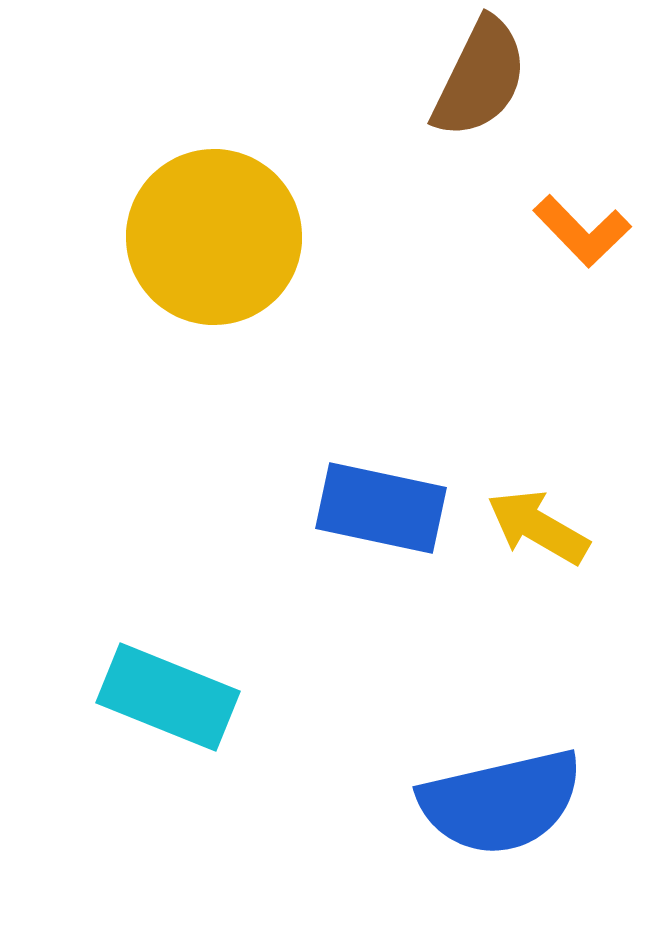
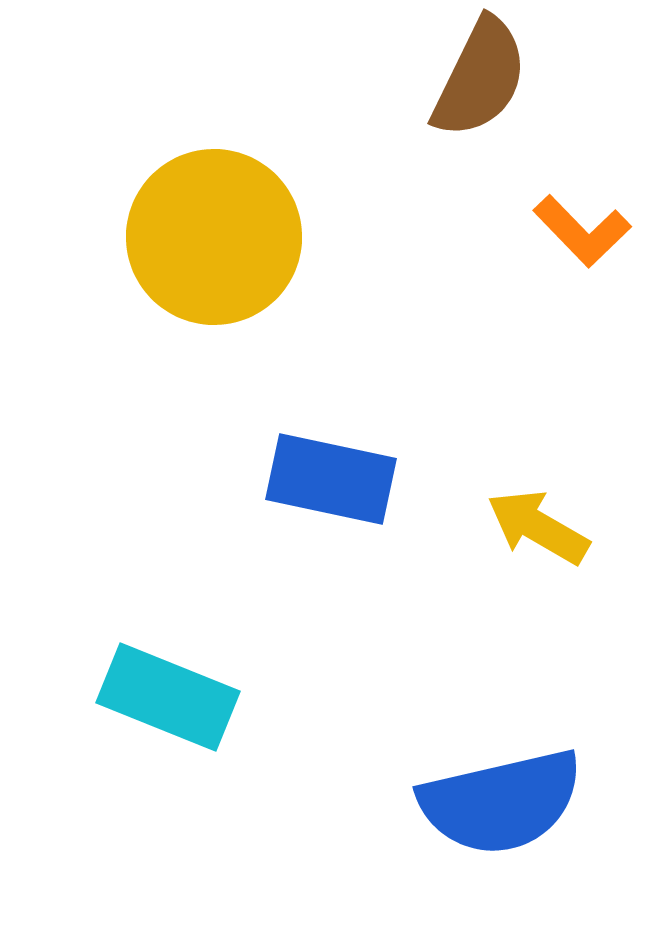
blue rectangle: moved 50 px left, 29 px up
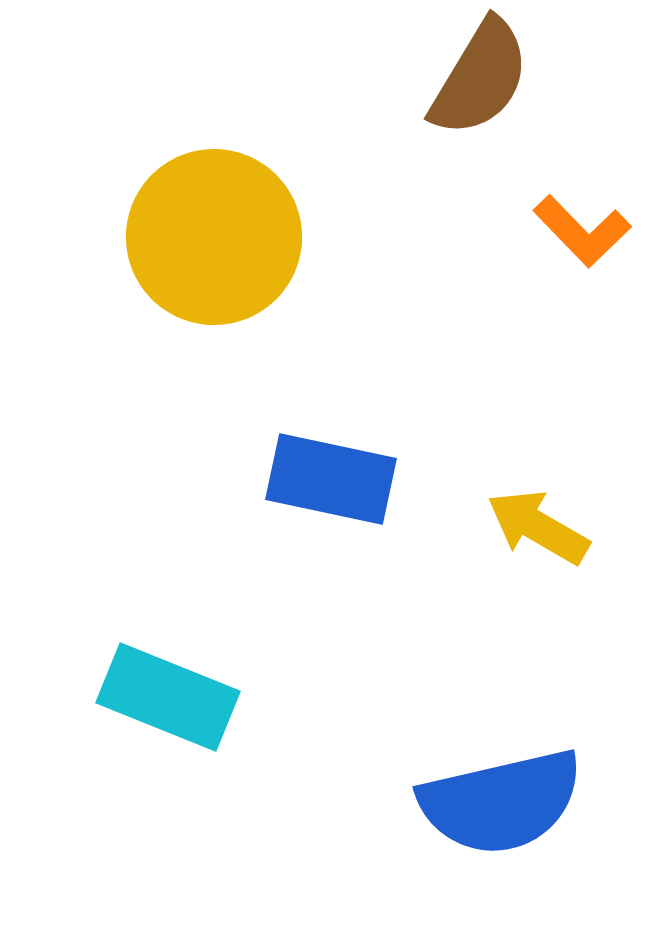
brown semicircle: rotated 5 degrees clockwise
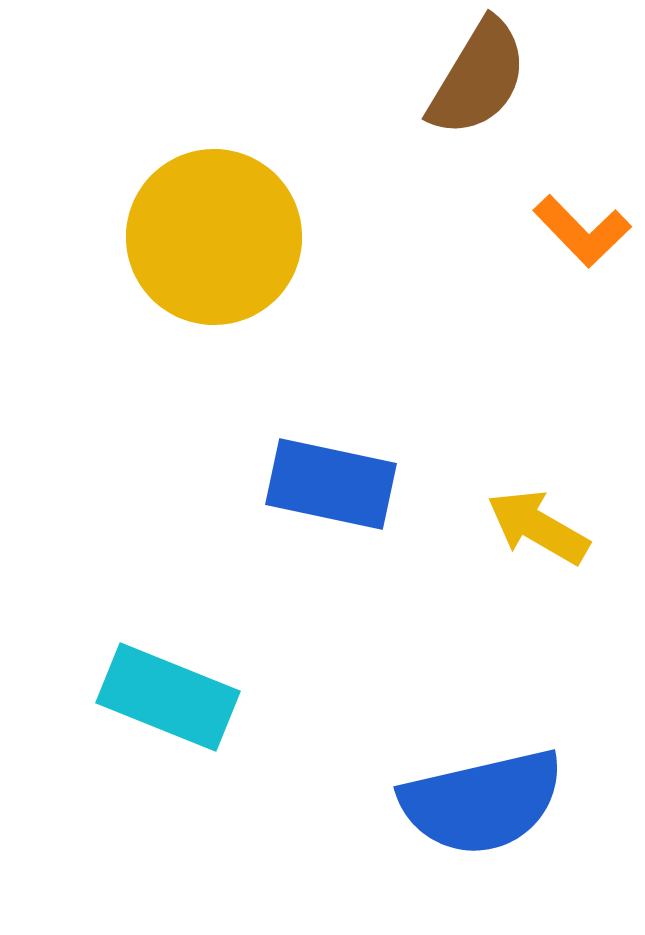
brown semicircle: moved 2 px left
blue rectangle: moved 5 px down
blue semicircle: moved 19 px left
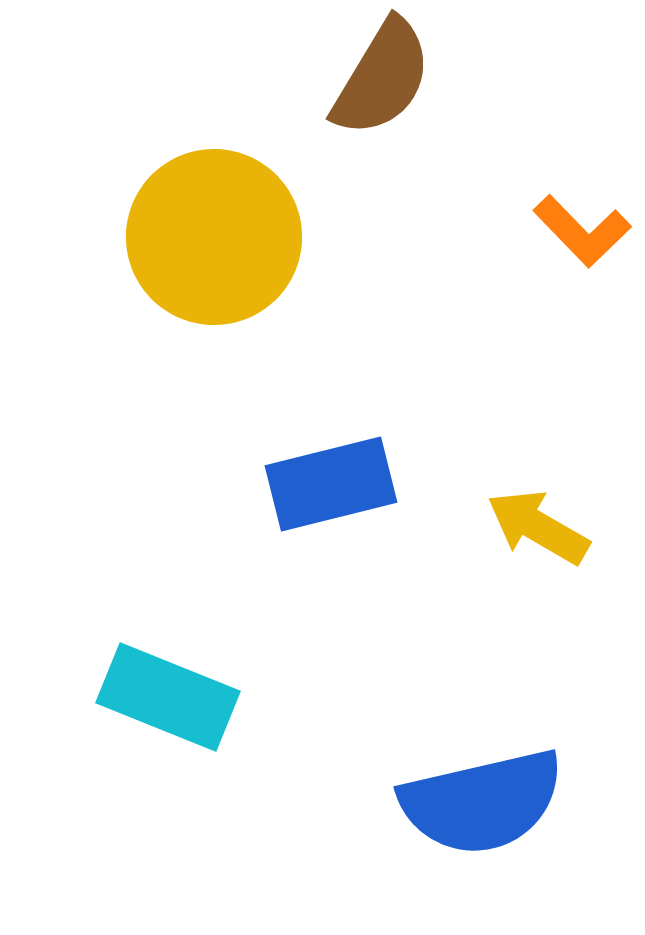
brown semicircle: moved 96 px left
blue rectangle: rotated 26 degrees counterclockwise
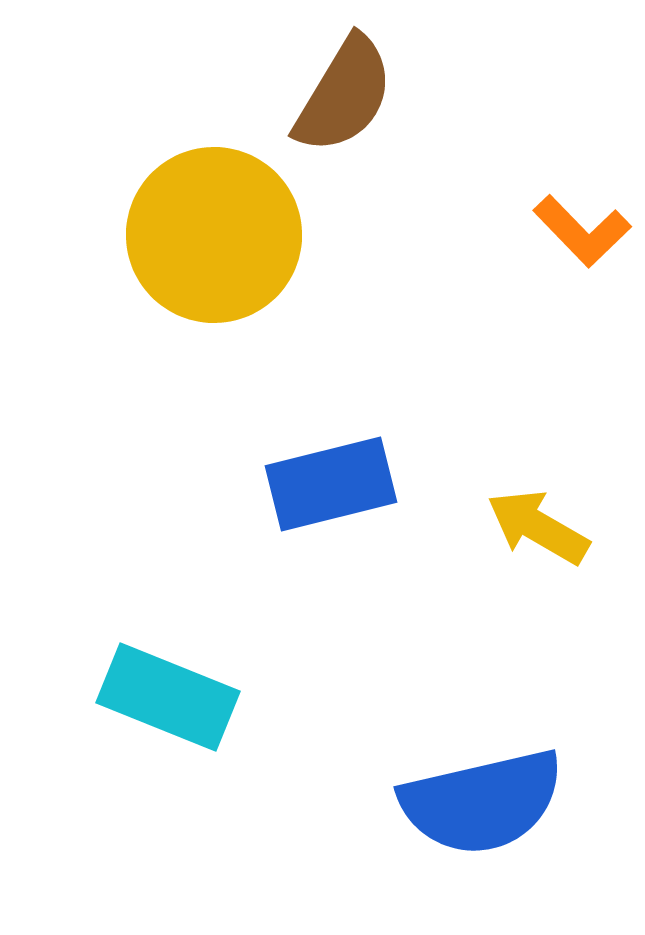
brown semicircle: moved 38 px left, 17 px down
yellow circle: moved 2 px up
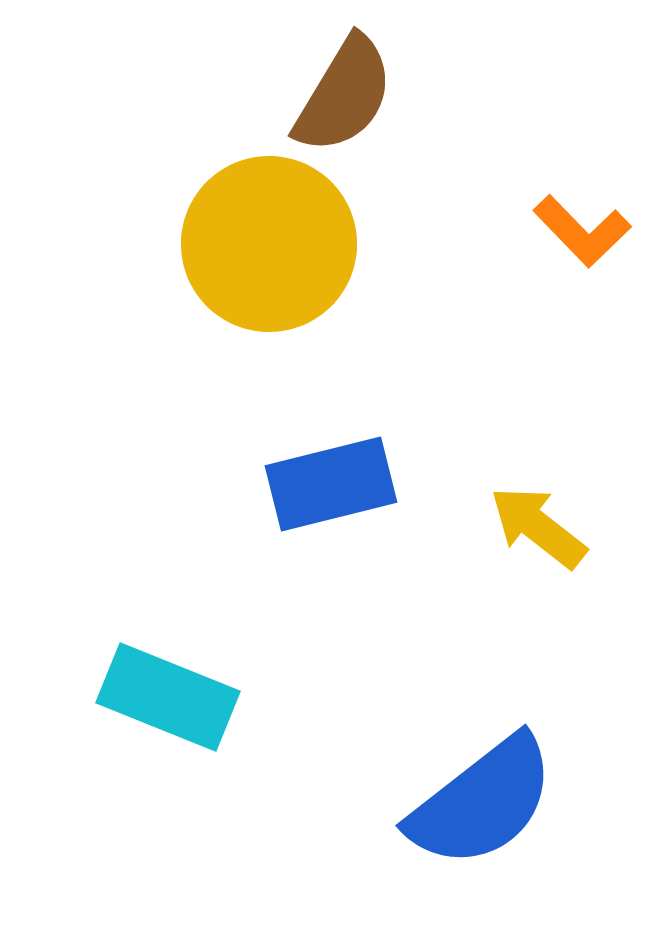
yellow circle: moved 55 px right, 9 px down
yellow arrow: rotated 8 degrees clockwise
blue semicircle: rotated 25 degrees counterclockwise
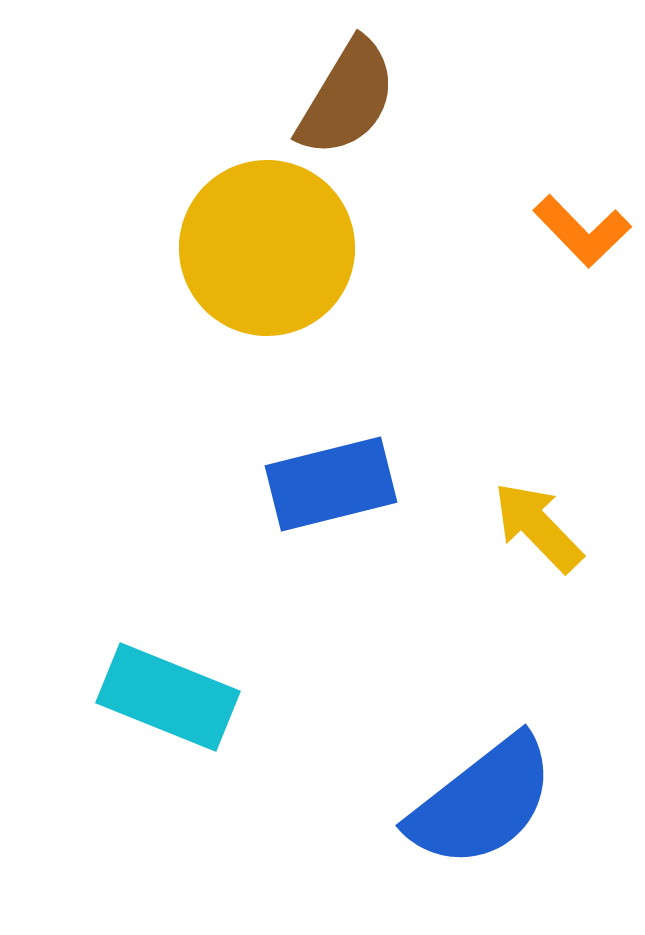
brown semicircle: moved 3 px right, 3 px down
yellow circle: moved 2 px left, 4 px down
yellow arrow: rotated 8 degrees clockwise
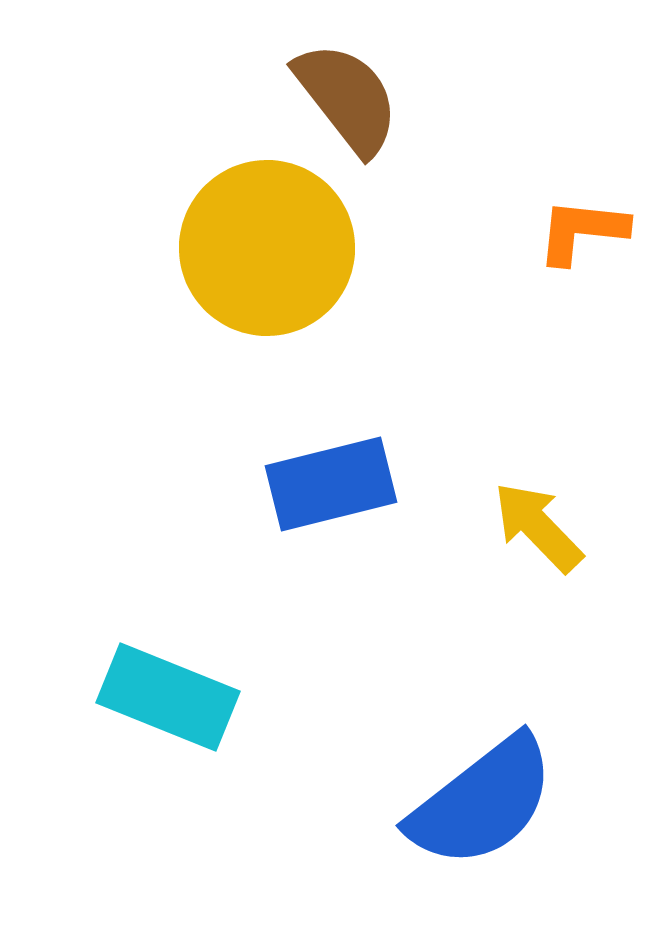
brown semicircle: rotated 69 degrees counterclockwise
orange L-shape: rotated 140 degrees clockwise
